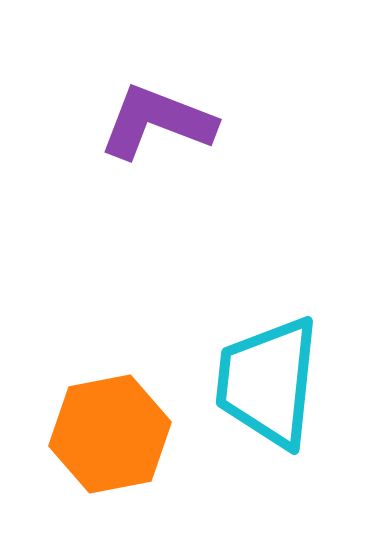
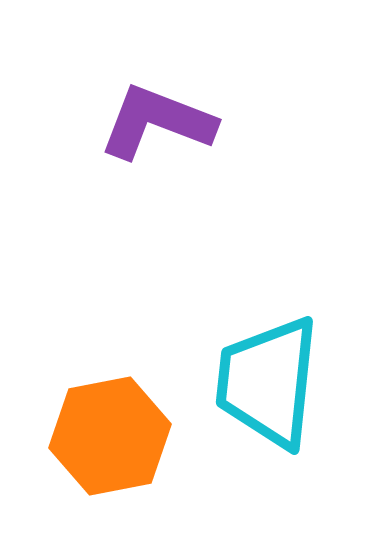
orange hexagon: moved 2 px down
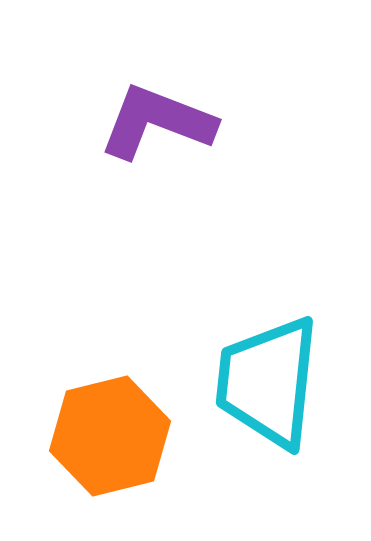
orange hexagon: rotated 3 degrees counterclockwise
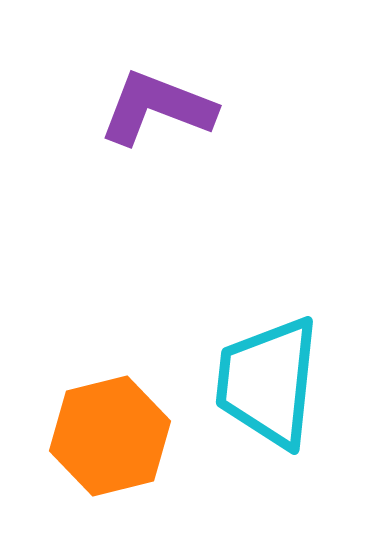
purple L-shape: moved 14 px up
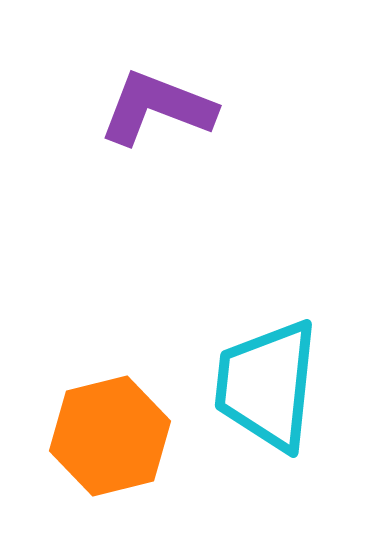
cyan trapezoid: moved 1 px left, 3 px down
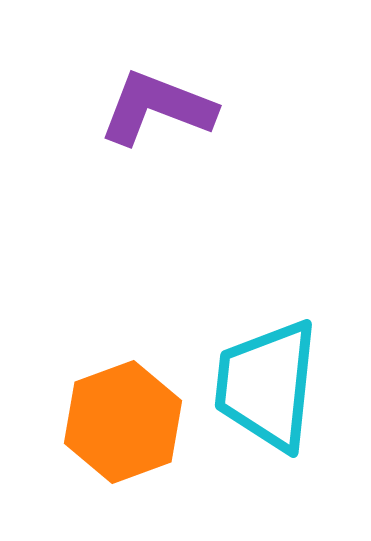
orange hexagon: moved 13 px right, 14 px up; rotated 6 degrees counterclockwise
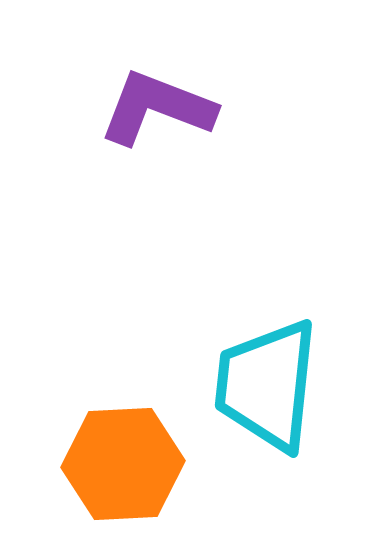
orange hexagon: moved 42 px down; rotated 17 degrees clockwise
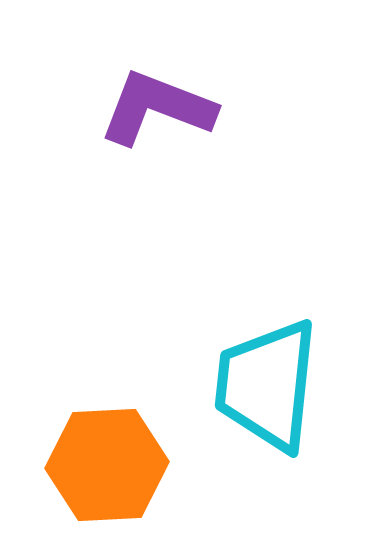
orange hexagon: moved 16 px left, 1 px down
